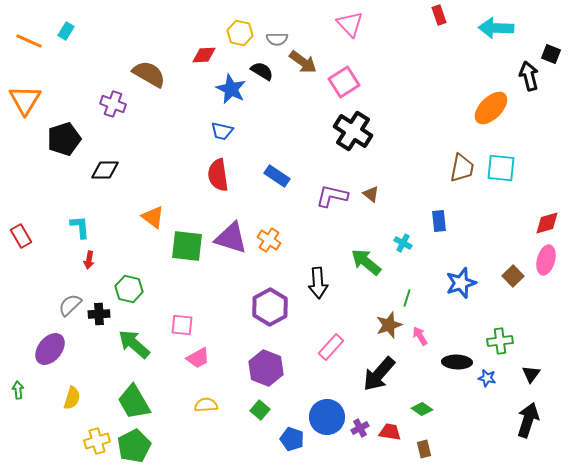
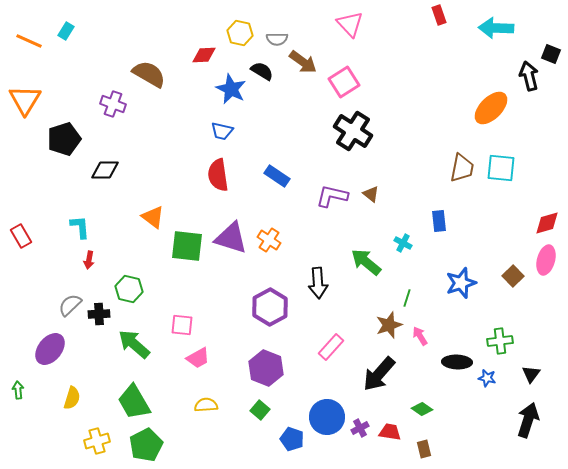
green pentagon at (134, 446): moved 12 px right, 1 px up
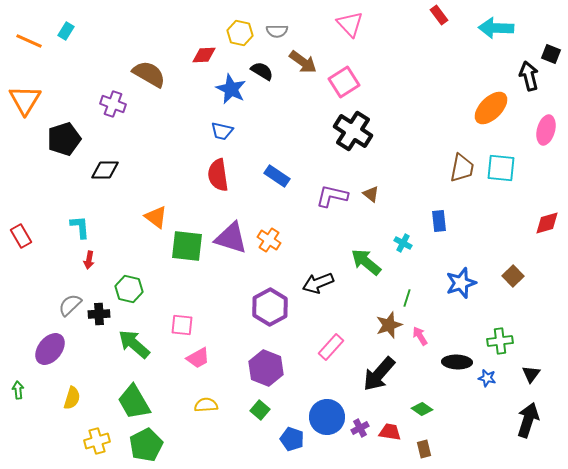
red rectangle at (439, 15): rotated 18 degrees counterclockwise
gray semicircle at (277, 39): moved 8 px up
orange triangle at (153, 217): moved 3 px right
pink ellipse at (546, 260): moved 130 px up
black arrow at (318, 283): rotated 72 degrees clockwise
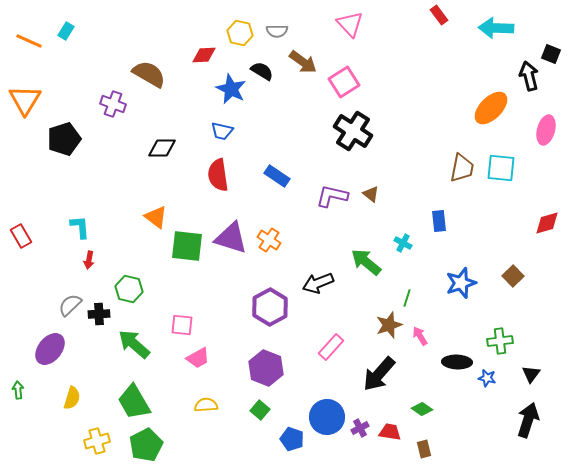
black diamond at (105, 170): moved 57 px right, 22 px up
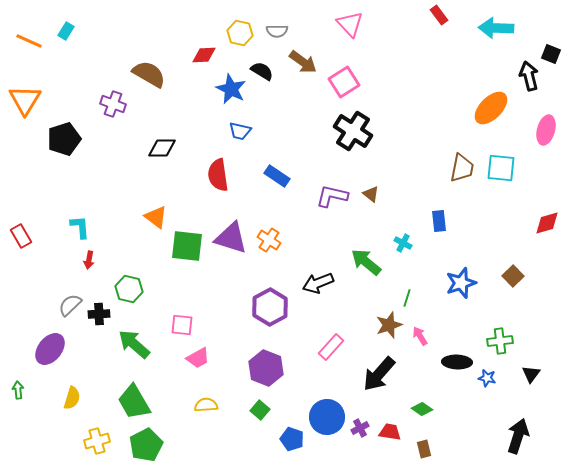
blue trapezoid at (222, 131): moved 18 px right
black arrow at (528, 420): moved 10 px left, 16 px down
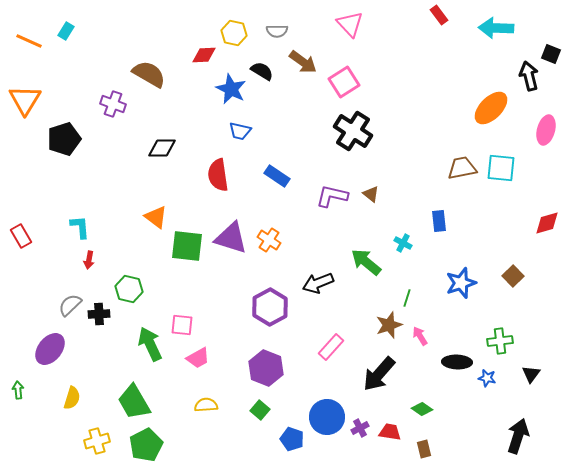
yellow hexagon at (240, 33): moved 6 px left
brown trapezoid at (462, 168): rotated 112 degrees counterclockwise
green arrow at (134, 344): moved 16 px right; rotated 24 degrees clockwise
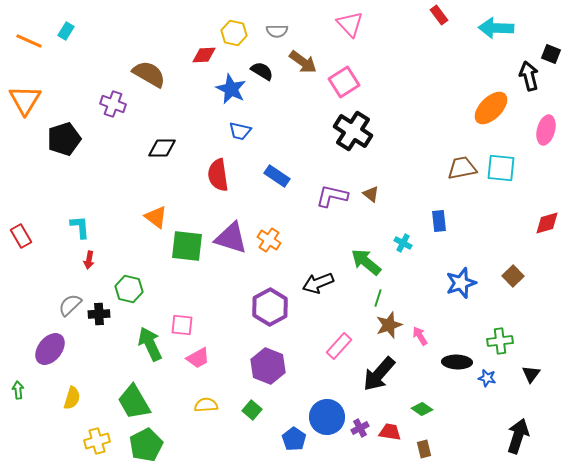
green line at (407, 298): moved 29 px left
pink rectangle at (331, 347): moved 8 px right, 1 px up
purple hexagon at (266, 368): moved 2 px right, 2 px up
green square at (260, 410): moved 8 px left
blue pentagon at (292, 439): moved 2 px right; rotated 15 degrees clockwise
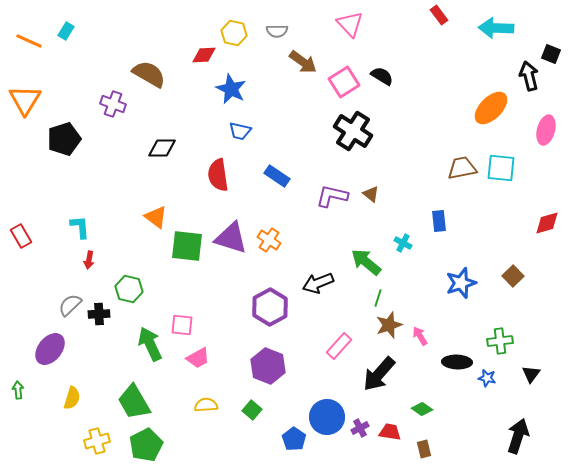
black semicircle at (262, 71): moved 120 px right, 5 px down
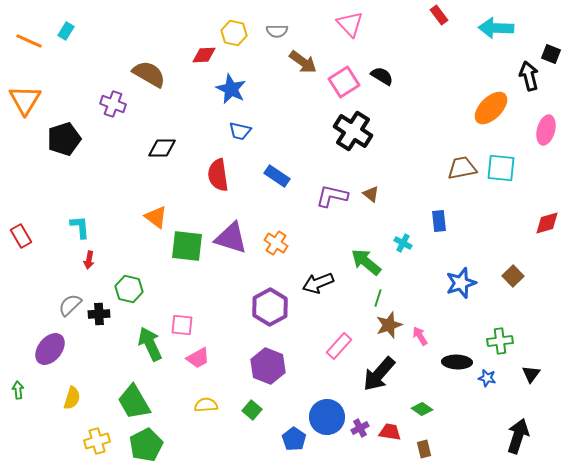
orange cross at (269, 240): moved 7 px right, 3 px down
